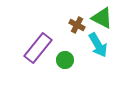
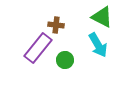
green triangle: moved 1 px up
brown cross: moved 21 px left; rotated 21 degrees counterclockwise
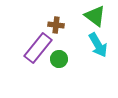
green triangle: moved 7 px left, 1 px up; rotated 10 degrees clockwise
green circle: moved 6 px left, 1 px up
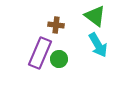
purple rectangle: moved 2 px right, 5 px down; rotated 16 degrees counterclockwise
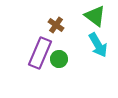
brown cross: rotated 28 degrees clockwise
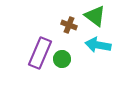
brown cross: moved 13 px right; rotated 14 degrees counterclockwise
cyan arrow: rotated 130 degrees clockwise
green circle: moved 3 px right
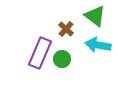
brown cross: moved 3 px left, 4 px down; rotated 21 degrees clockwise
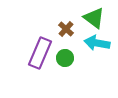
green triangle: moved 1 px left, 2 px down
cyan arrow: moved 1 px left, 2 px up
green circle: moved 3 px right, 1 px up
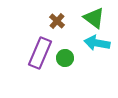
brown cross: moved 9 px left, 8 px up
